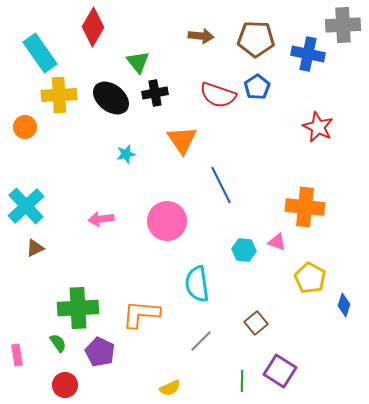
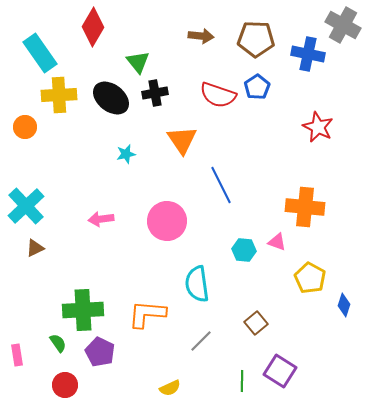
gray cross: rotated 32 degrees clockwise
green cross: moved 5 px right, 2 px down
orange L-shape: moved 6 px right
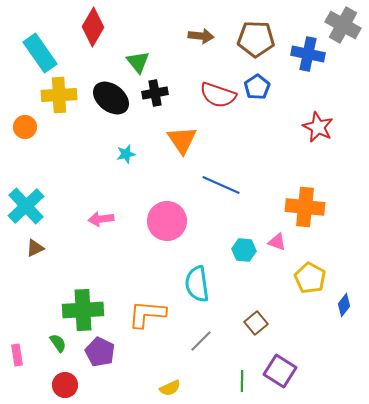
blue line: rotated 39 degrees counterclockwise
blue diamond: rotated 20 degrees clockwise
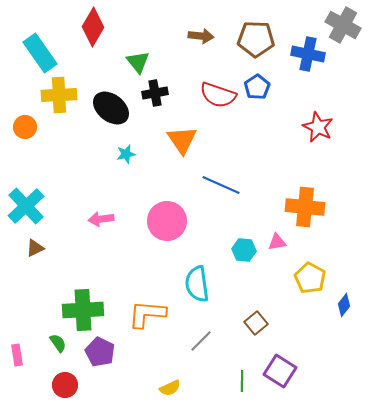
black ellipse: moved 10 px down
pink triangle: rotated 30 degrees counterclockwise
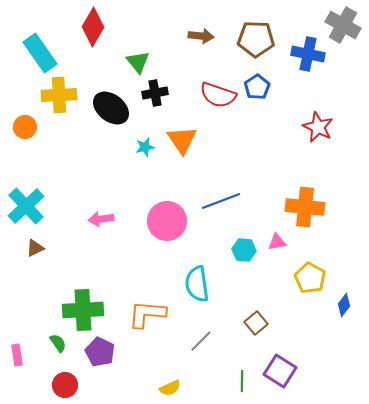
cyan star: moved 19 px right, 7 px up
blue line: moved 16 px down; rotated 45 degrees counterclockwise
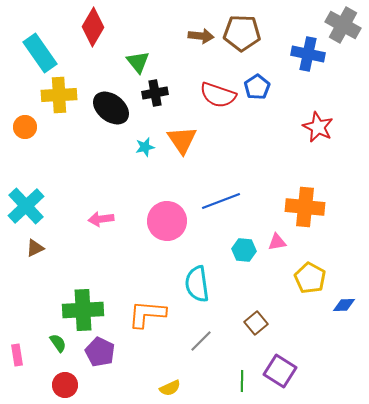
brown pentagon: moved 14 px left, 6 px up
blue diamond: rotated 50 degrees clockwise
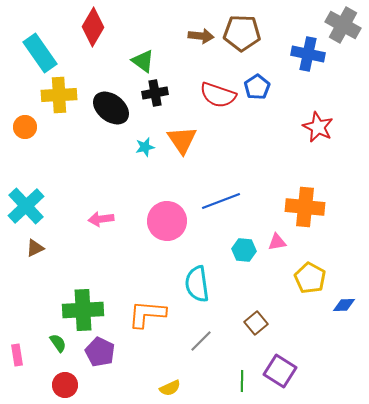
green triangle: moved 5 px right, 1 px up; rotated 15 degrees counterclockwise
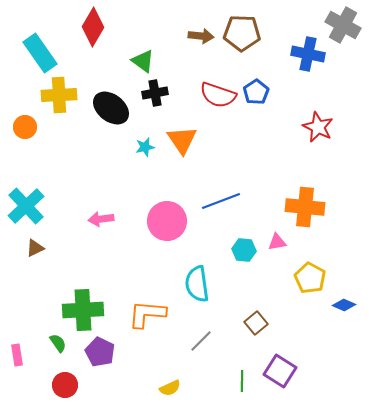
blue pentagon: moved 1 px left, 5 px down
blue diamond: rotated 25 degrees clockwise
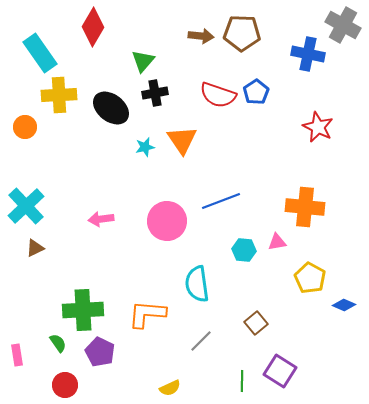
green triangle: rotated 35 degrees clockwise
